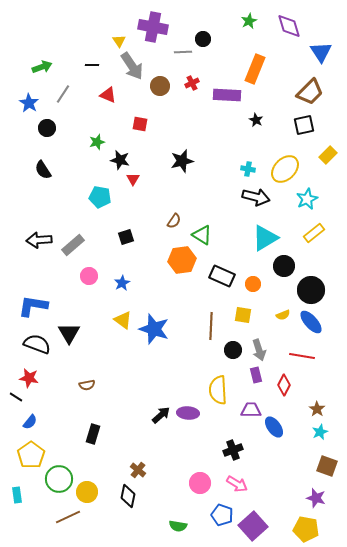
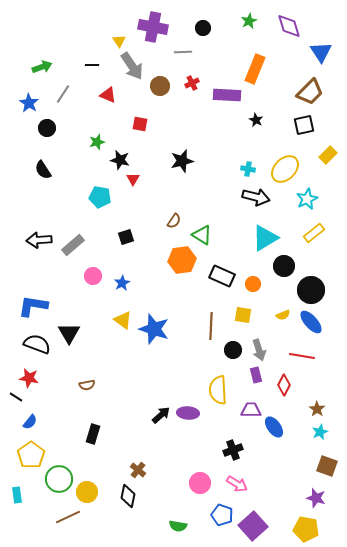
black circle at (203, 39): moved 11 px up
pink circle at (89, 276): moved 4 px right
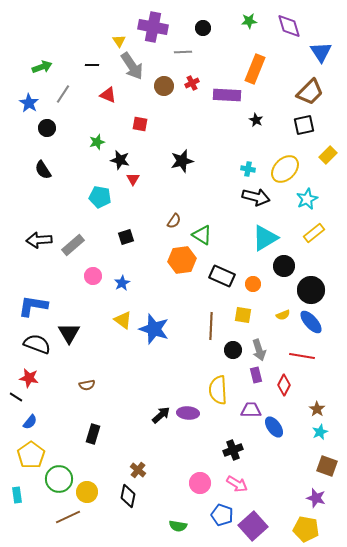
green star at (249, 21): rotated 21 degrees clockwise
brown circle at (160, 86): moved 4 px right
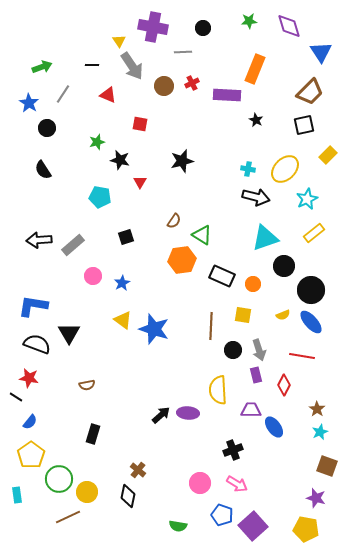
red triangle at (133, 179): moved 7 px right, 3 px down
cyan triangle at (265, 238): rotated 12 degrees clockwise
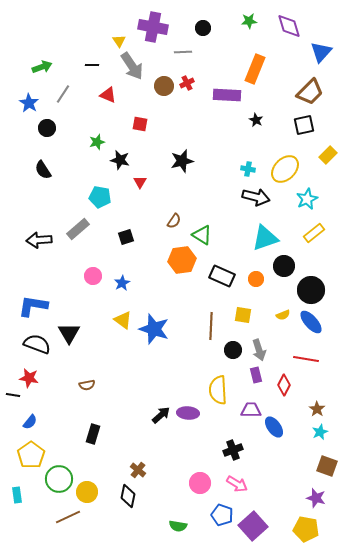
blue triangle at (321, 52): rotated 15 degrees clockwise
red cross at (192, 83): moved 5 px left
gray rectangle at (73, 245): moved 5 px right, 16 px up
orange circle at (253, 284): moved 3 px right, 5 px up
red line at (302, 356): moved 4 px right, 3 px down
black line at (16, 397): moved 3 px left, 2 px up; rotated 24 degrees counterclockwise
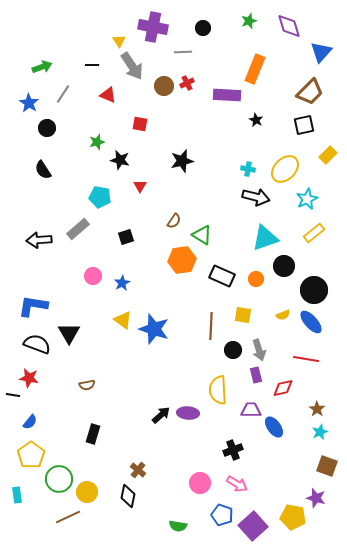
green star at (249, 21): rotated 14 degrees counterclockwise
red triangle at (140, 182): moved 4 px down
black circle at (311, 290): moved 3 px right
red diamond at (284, 385): moved 1 px left, 3 px down; rotated 50 degrees clockwise
yellow pentagon at (306, 529): moved 13 px left, 12 px up
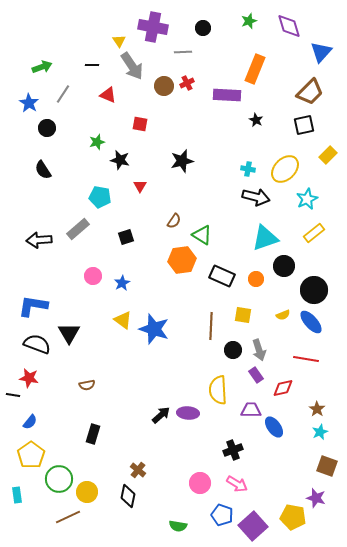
purple rectangle at (256, 375): rotated 21 degrees counterclockwise
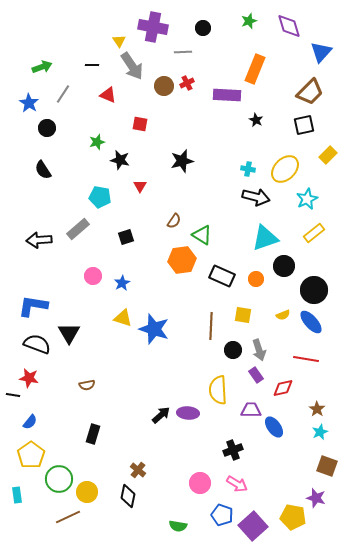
yellow triangle at (123, 320): moved 2 px up; rotated 18 degrees counterclockwise
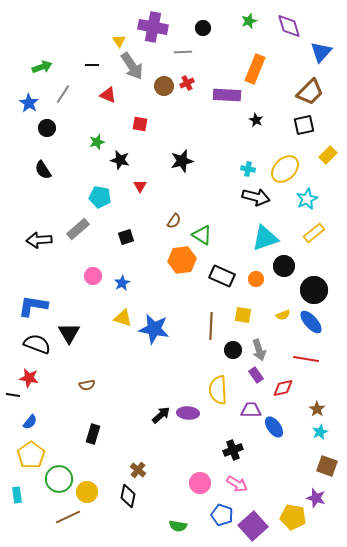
blue star at (154, 329): rotated 8 degrees counterclockwise
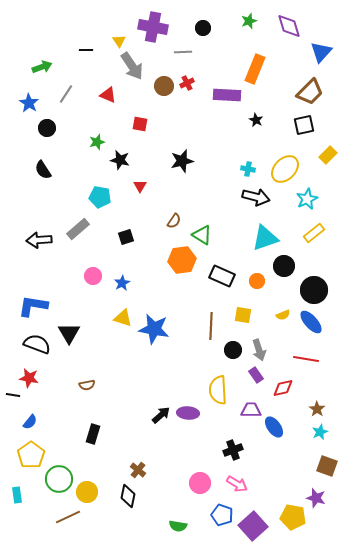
black line at (92, 65): moved 6 px left, 15 px up
gray line at (63, 94): moved 3 px right
orange circle at (256, 279): moved 1 px right, 2 px down
